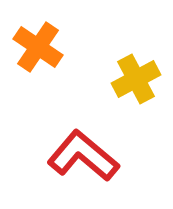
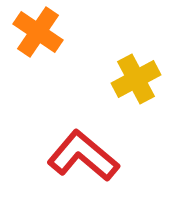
orange cross: moved 15 px up
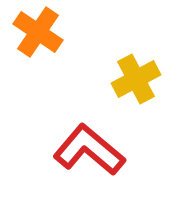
red L-shape: moved 6 px right, 6 px up
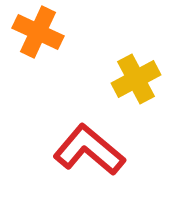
orange cross: rotated 9 degrees counterclockwise
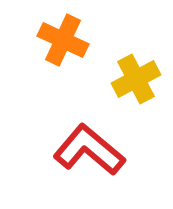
orange cross: moved 25 px right, 8 px down
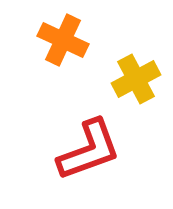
red L-shape: rotated 120 degrees clockwise
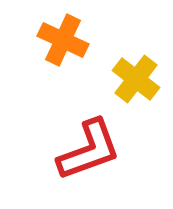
yellow cross: rotated 24 degrees counterclockwise
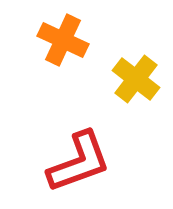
red L-shape: moved 10 px left, 12 px down
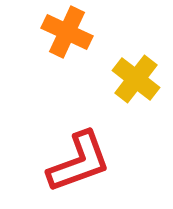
orange cross: moved 4 px right, 8 px up
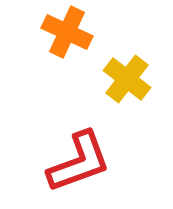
yellow cross: moved 9 px left
